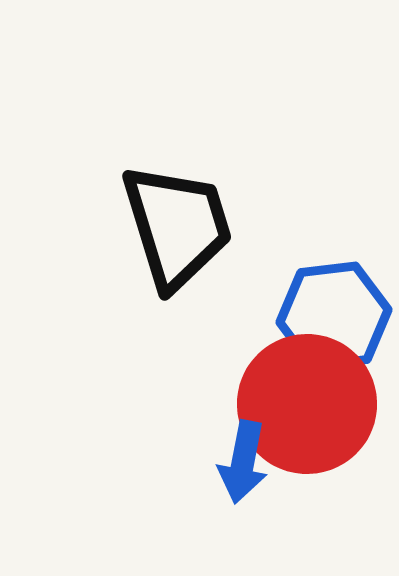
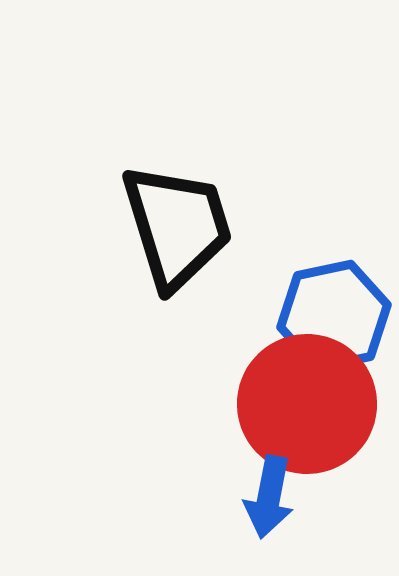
blue hexagon: rotated 5 degrees counterclockwise
blue arrow: moved 26 px right, 35 px down
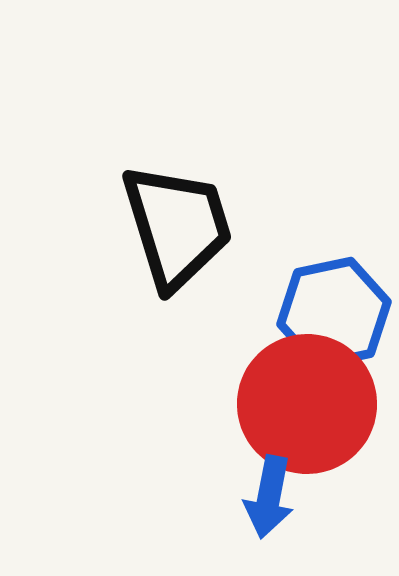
blue hexagon: moved 3 px up
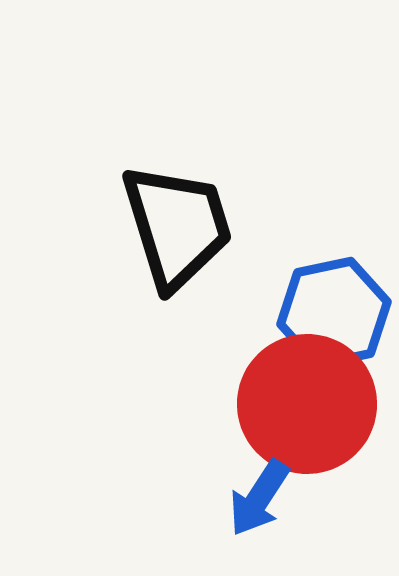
blue arrow: moved 10 px left, 1 px down; rotated 22 degrees clockwise
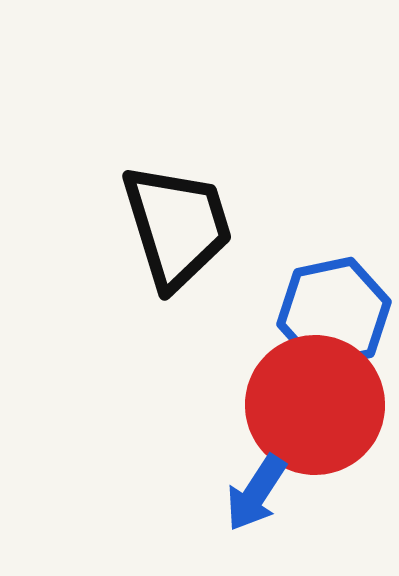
red circle: moved 8 px right, 1 px down
blue arrow: moved 3 px left, 5 px up
